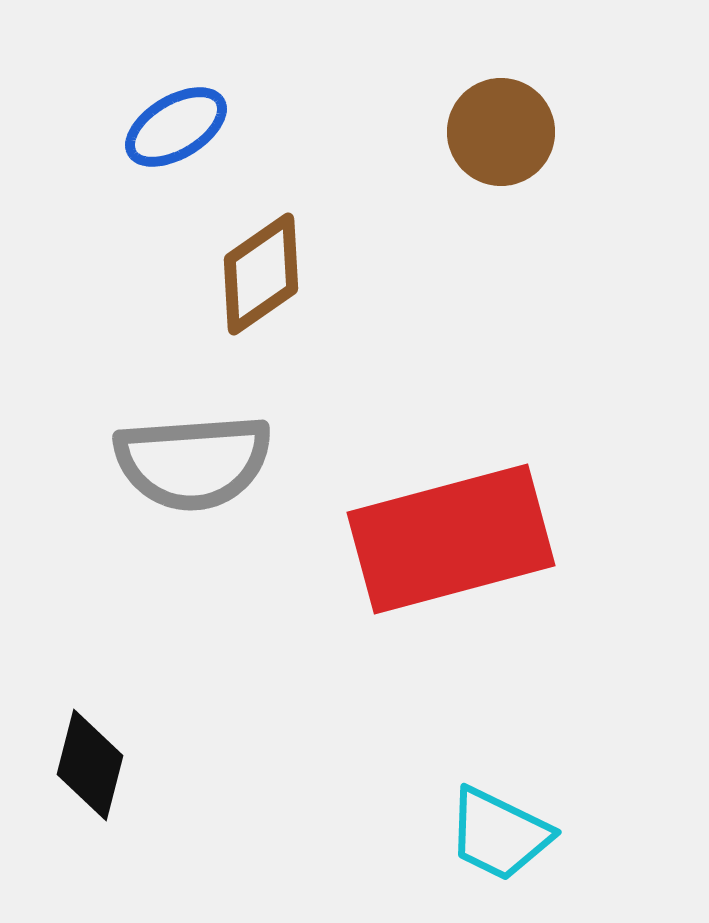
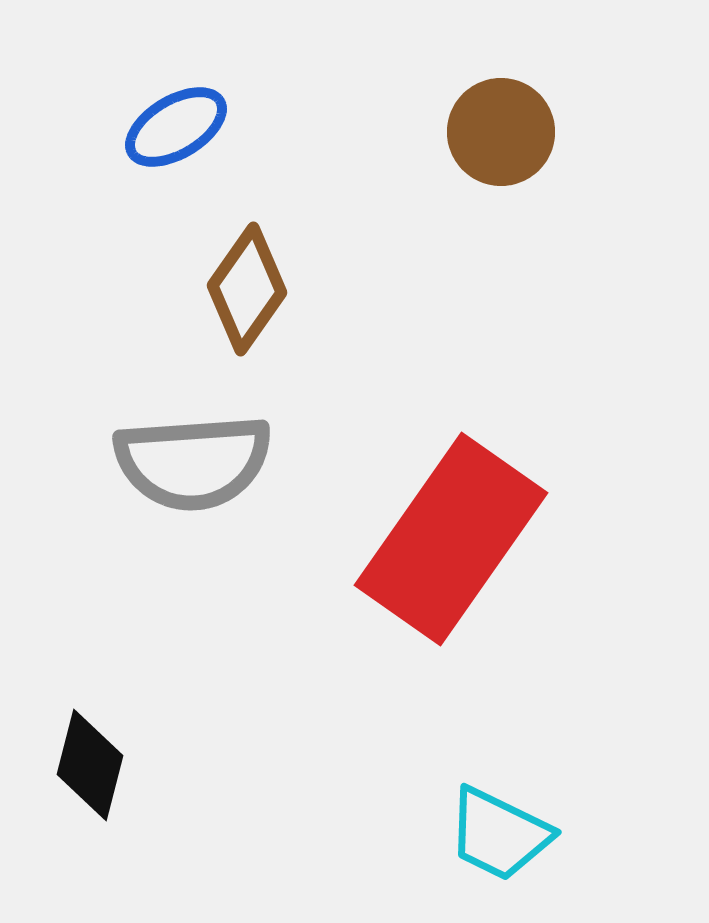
brown diamond: moved 14 px left, 15 px down; rotated 20 degrees counterclockwise
red rectangle: rotated 40 degrees counterclockwise
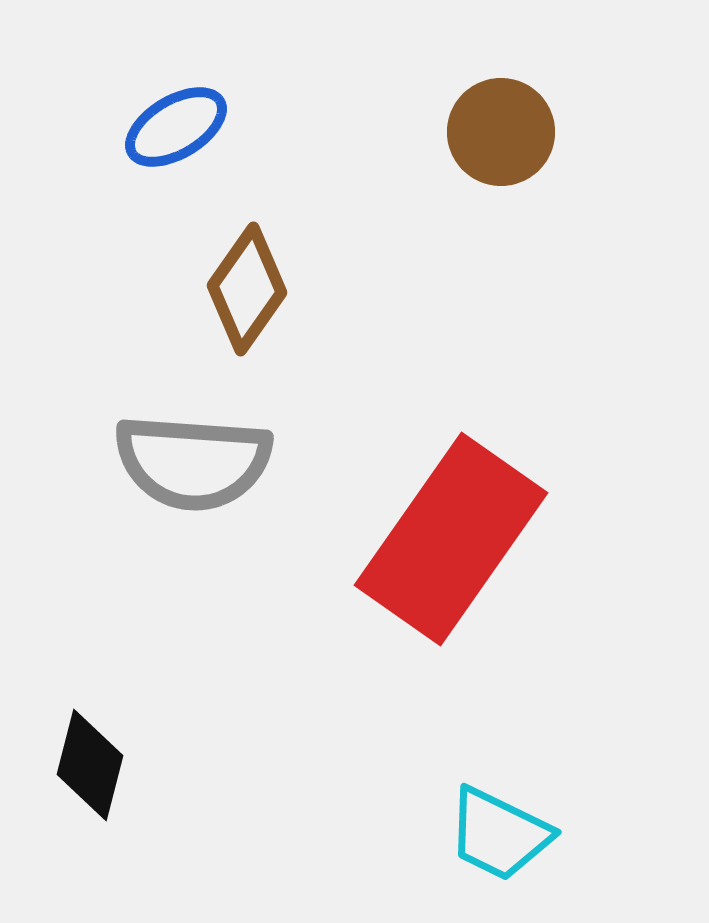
gray semicircle: rotated 8 degrees clockwise
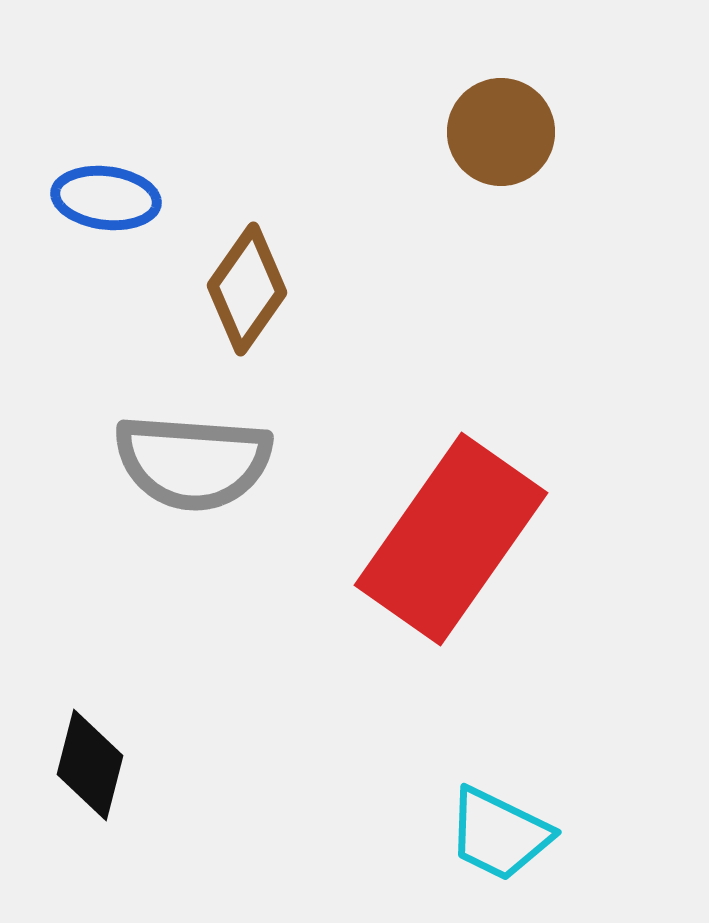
blue ellipse: moved 70 px left, 71 px down; rotated 38 degrees clockwise
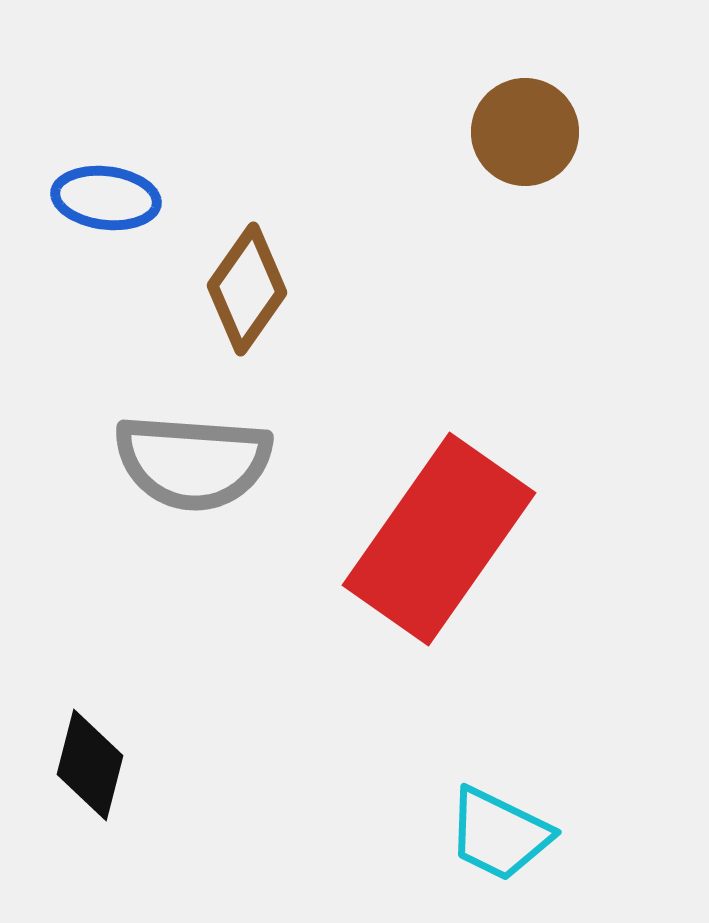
brown circle: moved 24 px right
red rectangle: moved 12 px left
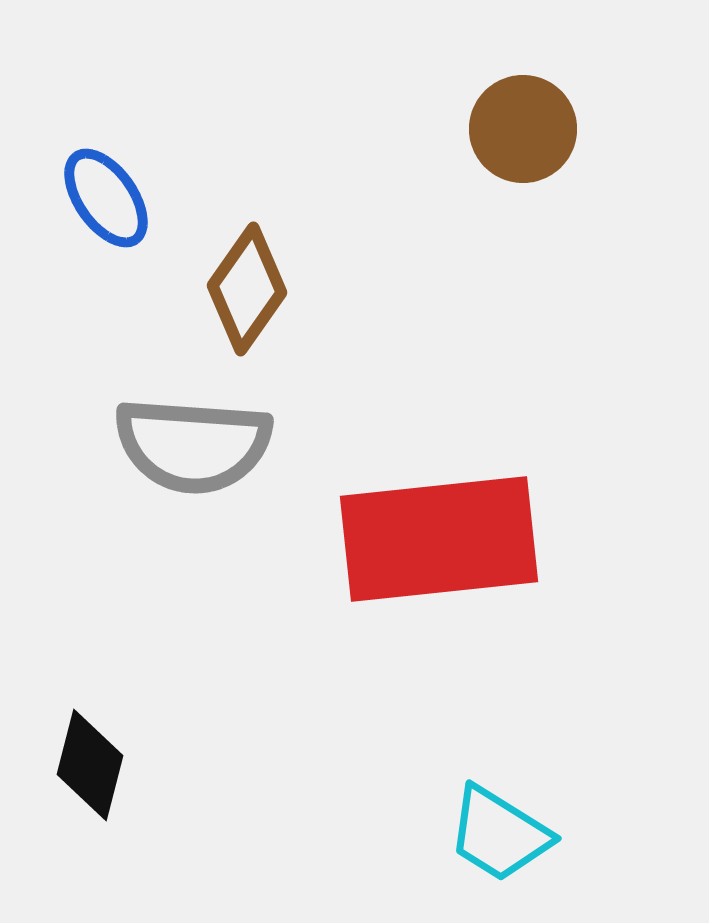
brown circle: moved 2 px left, 3 px up
blue ellipse: rotated 48 degrees clockwise
gray semicircle: moved 17 px up
red rectangle: rotated 49 degrees clockwise
cyan trapezoid: rotated 6 degrees clockwise
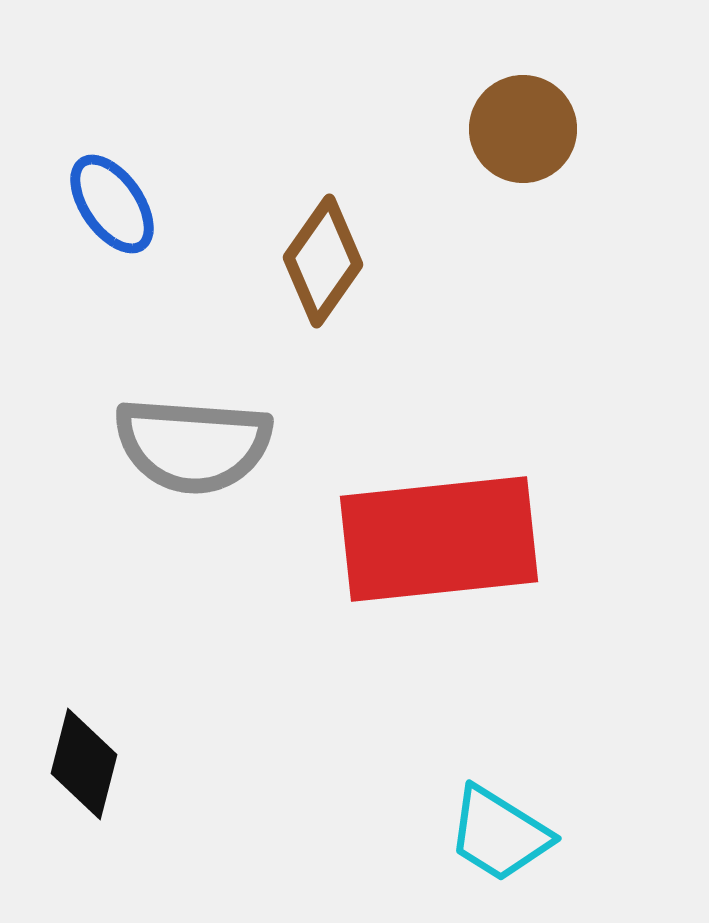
blue ellipse: moved 6 px right, 6 px down
brown diamond: moved 76 px right, 28 px up
black diamond: moved 6 px left, 1 px up
